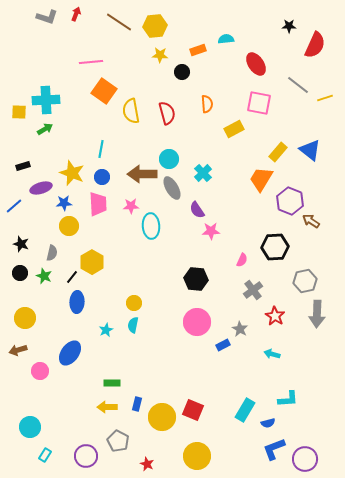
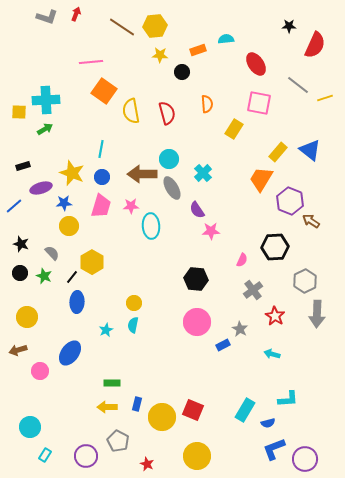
brown line at (119, 22): moved 3 px right, 5 px down
yellow rectangle at (234, 129): rotated 30 degrees counterclockwise
pink trapezoid at (98, 204): moved 3 px right, 2 px down; rotated 20 degrees clockwise
gray semicircle at (52, 253): rotated 56 degrees counterclockwise
gray hexagon at (305, 281): rotated 15 degrees counterclockwise
yellow circle at (25, 318): moved 2 px right, 1 px up
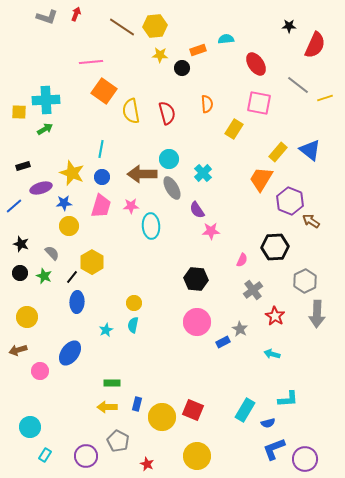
black circle at (182, 72): moved 4 px up
blue rectangle at (223, 345): moved 3 px up
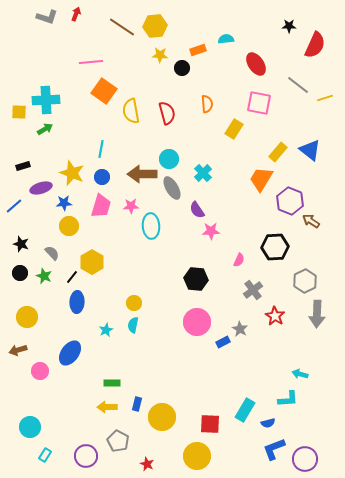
pink semicircle at (242, 260): moved 3 px left
cyan arrow at (272, 354): moved 28 px right, 20 px down
red square at (193, 410): moved 17 px right, 14 px down; rotated 20 degrees counterclockwise
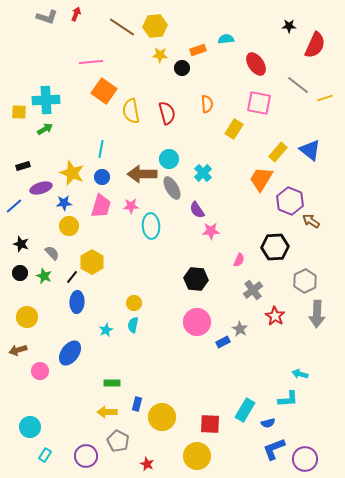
yellow arrow at (107, 407): moved 5 px down
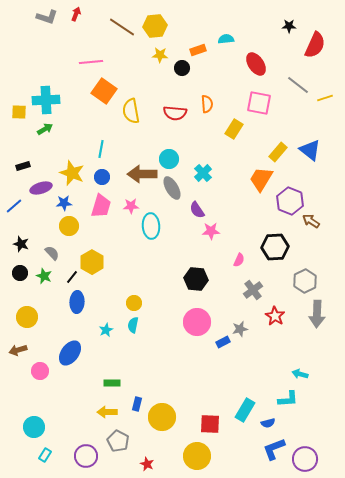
red semicircle at (167, 113): moved 8 px right; rotated 110 degrees clockwise
gray star at (240, 329): rotated 28 degrees clockwise
cyan circle at (30, 427): moved 4 px right
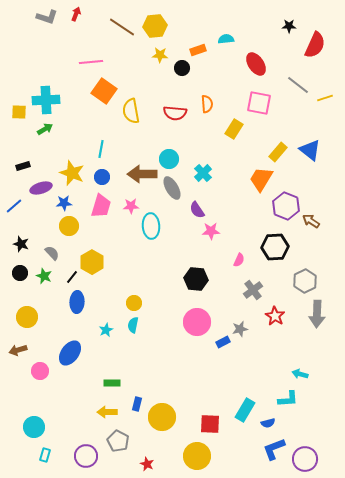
purple hexagon at (290, 201): moved 4 px left, 5 px down
cyan rectangle at (45, 455): rotated 16 degrees counterclockwise
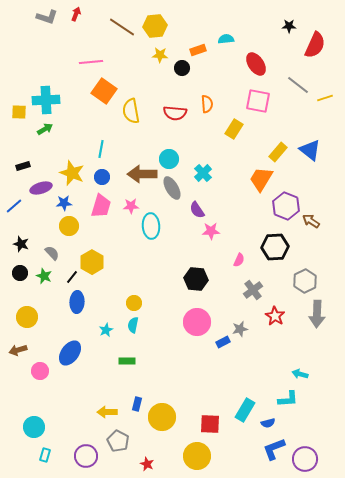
pink square at (259, 103): moved 1 px left, 2 px up
green rectangle at (112, 383): moved 15 px right, 22 px up
